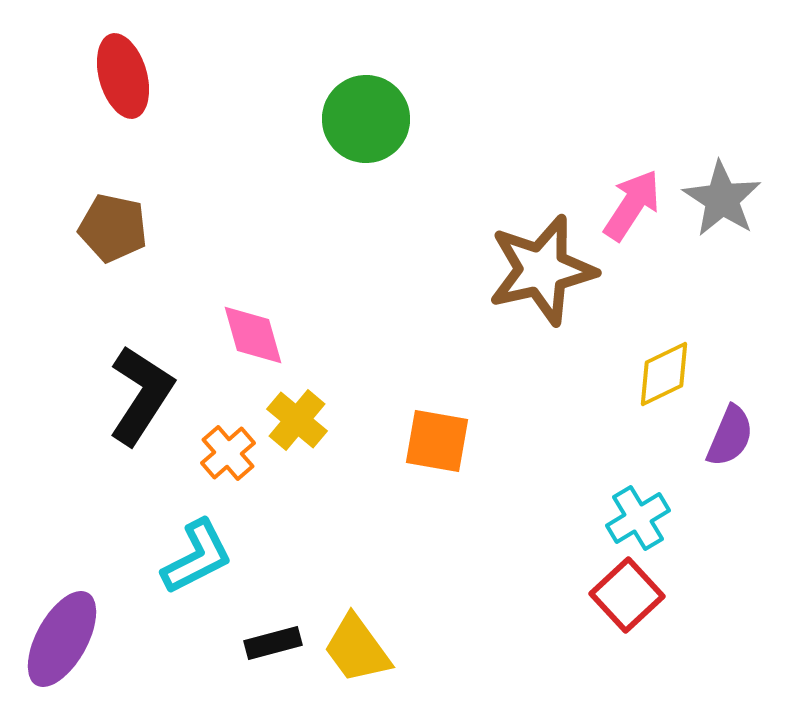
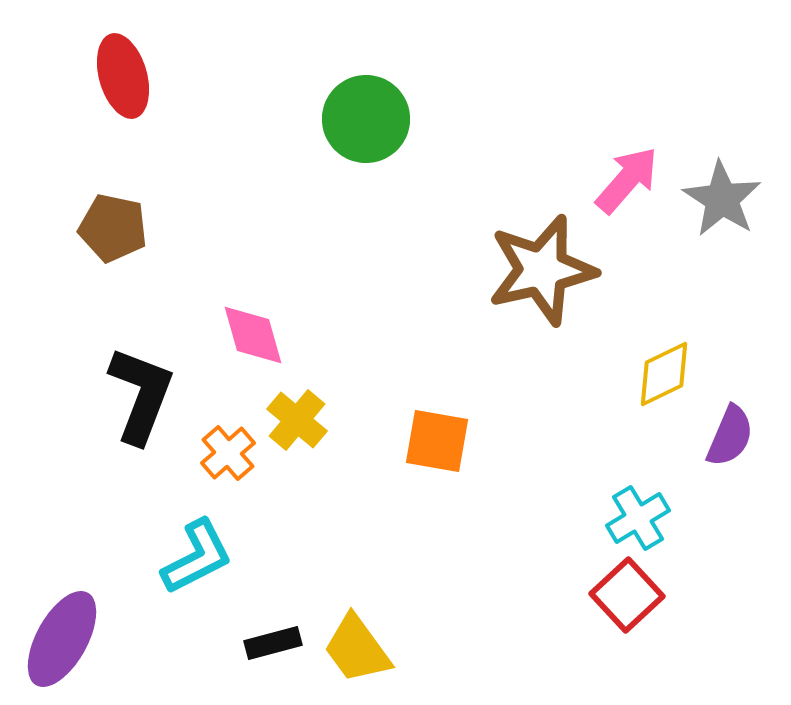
pink arrow: moved 5 px left, 25 px up; rotated 8 degrees clockwise
black L-shape: rotated 12 degrees counterclockwise
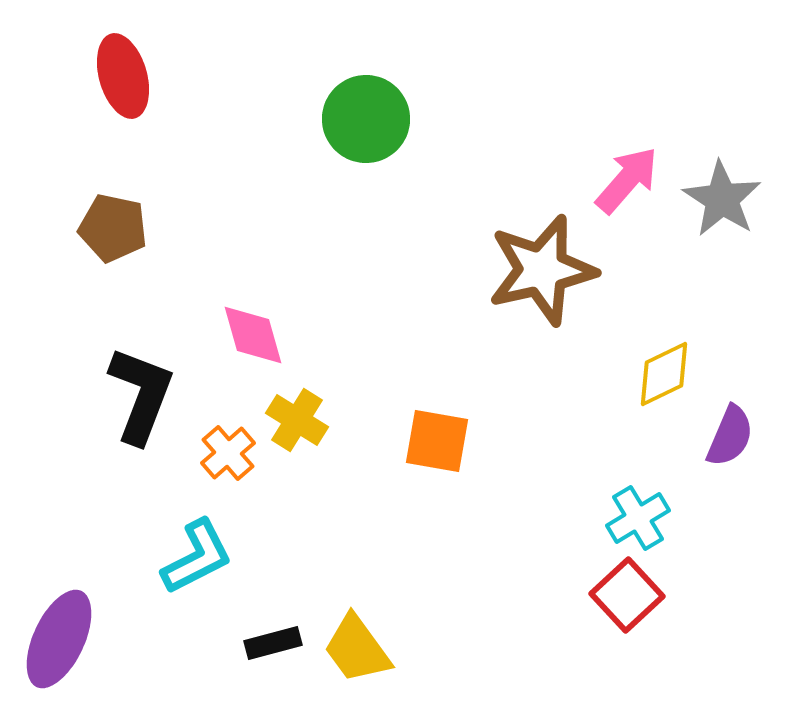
yellow cross: rotated 8 degrees counterclockwise
purple ellipse: moved 3 px left; rotated 4 degrees counterclockwise
